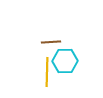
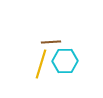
yellow line: moved 6 px left, 8 px up; rotated 16 degrees clockwise
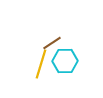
brown line: moved 1 px right, 1 px down; rotated 30 degrees counterclockwise
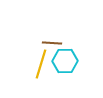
brown line: rotated 36 degrees clockwise
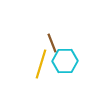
brown line: rotated 66 degrees clockwise
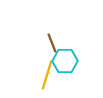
yellow line: moved 6 px right, 11 px down
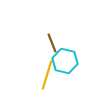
cyan hexagon: rotated 15 degrees clockwise
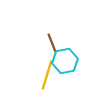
cyan hexagon: rotated 25 degrees counterclockwise
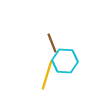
cyan hexagon: rotated 15 degrees clockwise
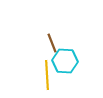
yellow line: rotated 20 degrees counterclockwise
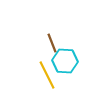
yellow line: rotated 24 degrees counterclockwise
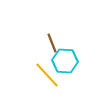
yellow line: rotated 16 degrees counterclockwise
